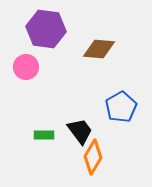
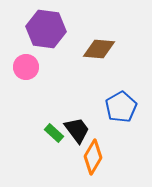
black trapezoid: moved 3 px left, 1 px up
green rectangle: moved 10 px right, 2 px up; rotated 42 degrees clockwise
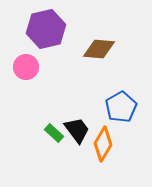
purple hexagon: rotated 21 degrees counterclockwise
orange diamond: moved 10 px right, 13 px up
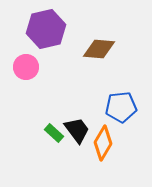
blue pentagon: rotated 24 degrees clockwise
orange diamond: moved 1 px up
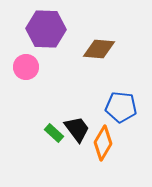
purple hexagon: rotated 15 degrees clockwise
blue pentagon: rotated 12 degrees clockwise
black trapezoid: moved 1 px up
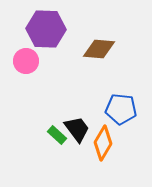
pink circle: moved 6 px up
blue pentagon: moved 2 px down
green rectangle: moved 3 px right, 2 px down
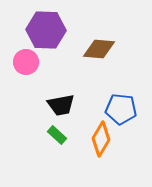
purple hexagon: moved 1 px down
pink circle: moved 1 px down
black trapezoid: moved 16 px left, 24 px up; rotated 116 degrees clockwise
orange diamond: moved 2 px left, 4 px up
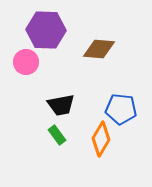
green rectangle: rotated 12 degrees clockwise
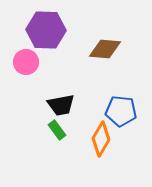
brown diamond: moved 6 px right
blue pentagon: moved 2 px down
green rectangle: moved 5 px up
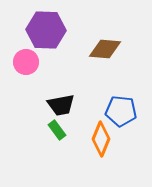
orange diamond: rotated 8 degrees counterclockwise
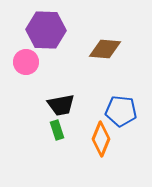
green rectangle: rotated 18 degrees clockwise
